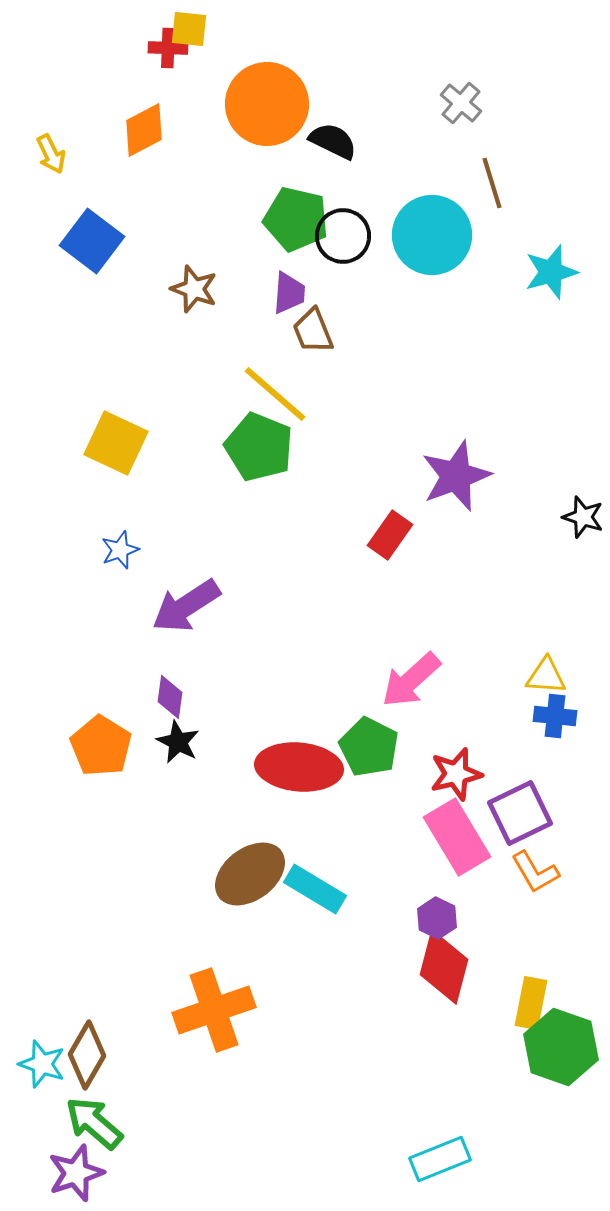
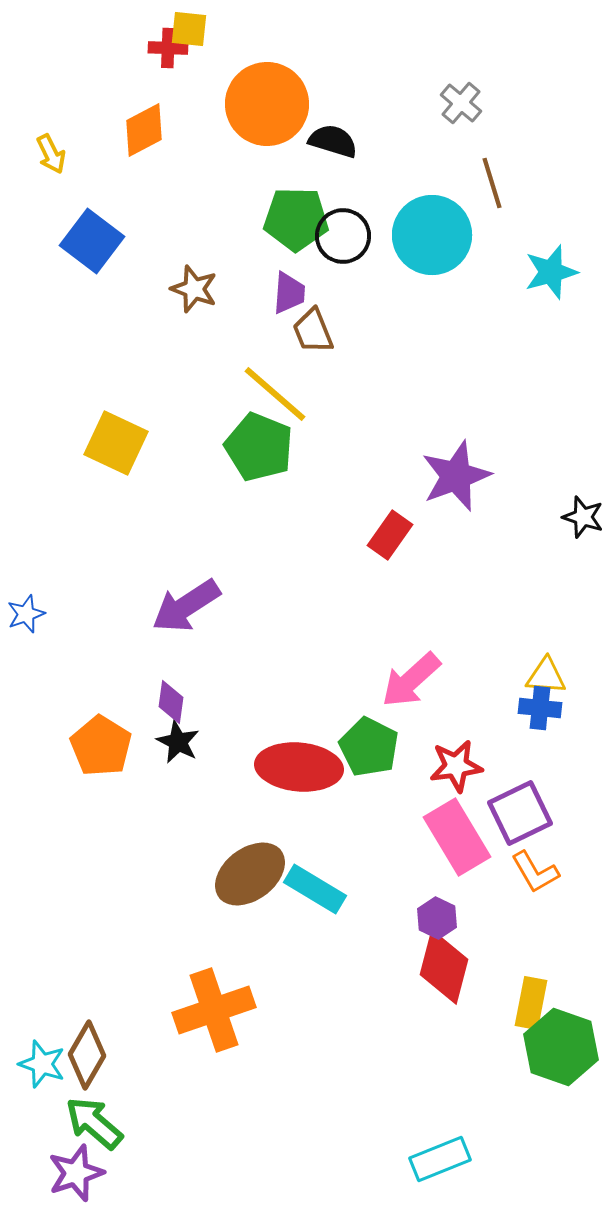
black semicircle at (333, 141): rotated 9 degrees counterclockwise
green pentagon at (296, 219): rotated 12 degrees counterclockwise
blue star at (120, 550): moved 94 px left, 64 px down
purple diamond at (170, 697): moved 1 px right, 5 px down
blue cross at (555, 716): moved 15 px left, 8 px up
red star at (456, 774): moved 8 px up; rotated 6 degrees clockwise
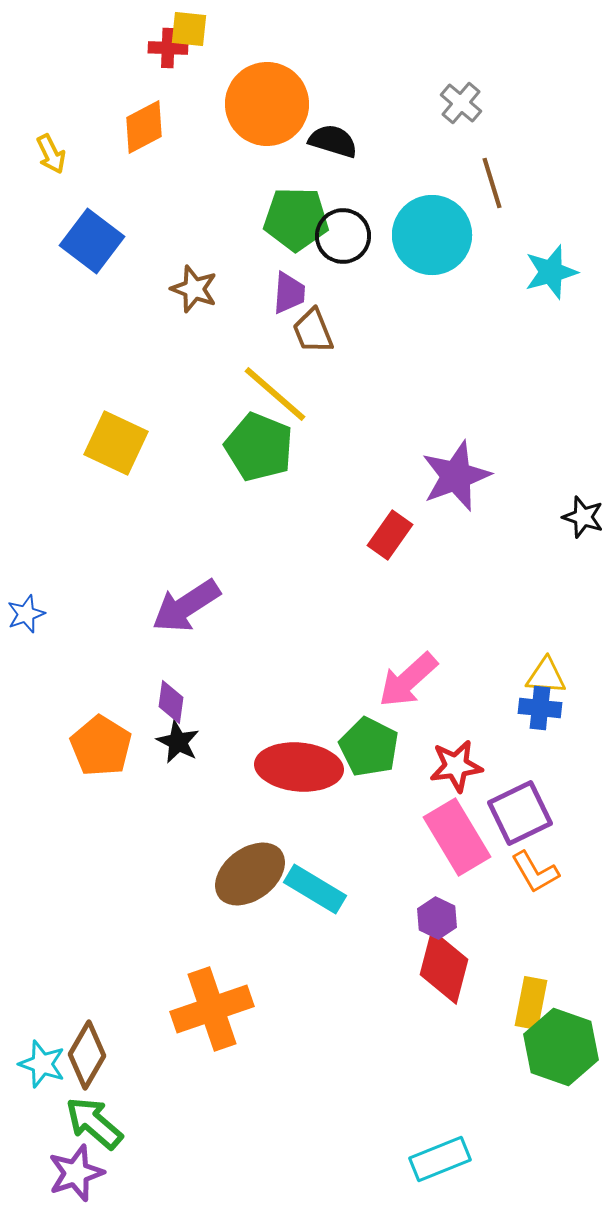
orange diamond at (144, 130): moved 3 px up
pink arrow at (411, 680): moved 3 px left
orange cross at (214, 1010): moved 2 px left, 1 px up
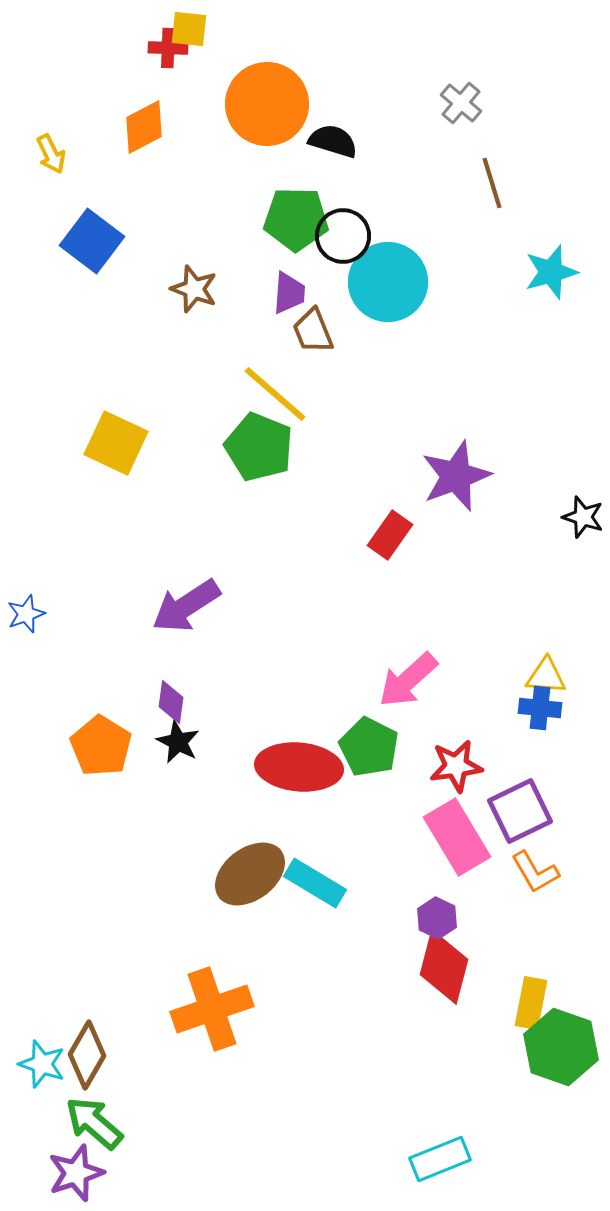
cyan circle at (432, 235): moved 44 px left, 47 px down
purple square at (520, 813): moved 2 px up
cyan rectangle at (315, 889): moved 6 px up
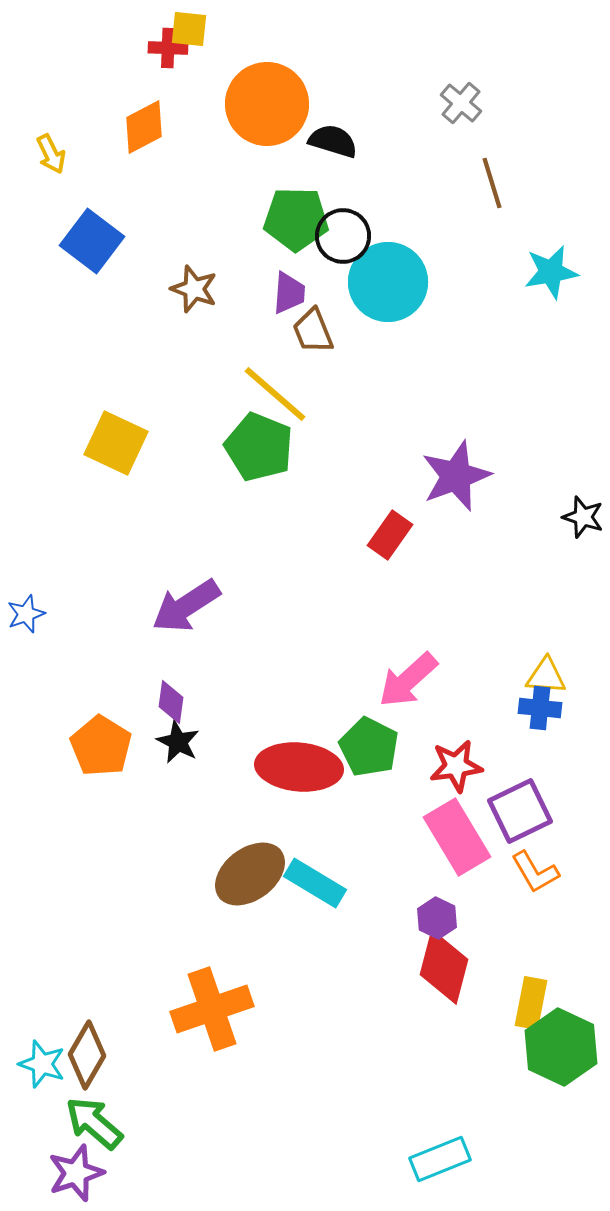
cyan star at (551, 272): rotated 6 degrees clockwise
green hexagon at (561, 1047): rotated 6 degrees clockwise
